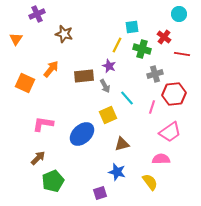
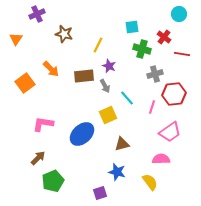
yellow line: moved 19 px left
orange arrow: rotated 96 degrees clockwise
orange square: rotated 30 degrees clockwise
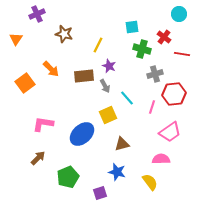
green pentagon: moved 15 px right, 4 px up
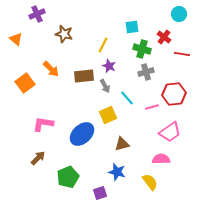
orange triangle: rotated 24 degrees counterclockwise
yellow line: moved 5 px right
gray cross: moved 9 px left, 2 px up
pink line: rotated 56 degrees clockwise
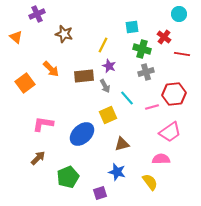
orange triangle: moved 2 px up
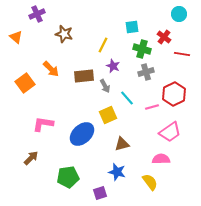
purple star: moved 4 px right
red hexagon: rotated 20 degrees counterclockwise
brown arrow: moved 7 px left
green pentagon: rotated 15 degrees clockwise
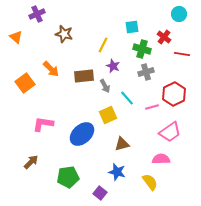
brown arrow: moved 4 px down
purple square: rotated 32 degrees counterclockwise
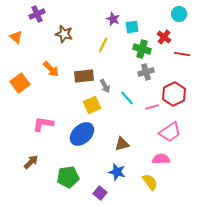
purple star: moved 47 px up
orange square: moved 5 px left
yellow square: moved 16 px left, 10 px up
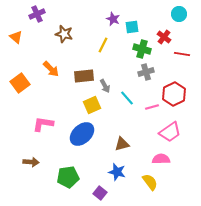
brown arrow: rotated 49 degrees clockwise
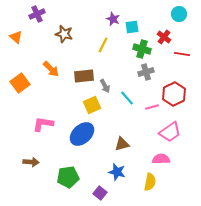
yellow semicircle: rotated 48 degrees clockwise
